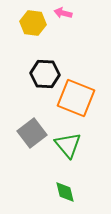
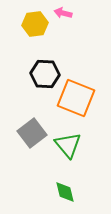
yellow hexagon: moved 2 px right, 1 px down; rotated 15 degrees counterclockwise
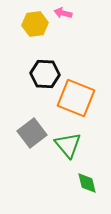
green diamond: moved 22 px right, 9 px up
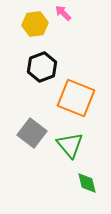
pink arrow: rotated 30 degrees clockwise
black hexagon: moved 3 px left, 7 px up; rotated 24 degrees counterclockwise
gray square: rotated 16 degrees counterclockwise
green triangle: moved 2 px right
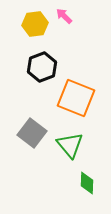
pink arrow: moved 1 px right, 3 px down
green diamond: rotated 15 degrees clockwise
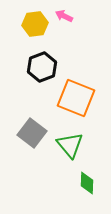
pink arrow: rotated 18 degrees counterclockwise
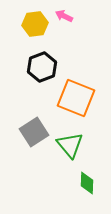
gray square: moved 2 px right, 1 px up; rotated 20 degrees clockwise
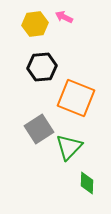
pink arrow: moved 1 px down
black hexagon: rotated 16 degrees clockwise
gray square: moved 5 px right, 3 px up
green triangle: moved 1 px left, 2 px down; rotated 24 degrees clockwise
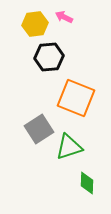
black hexagon: moved 7 px right, 10 px up
green triangle: rotated 28 degrees clockwise
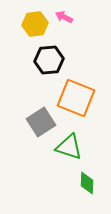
black hexagon: moved 3 px down
gray square: moved 2 px right, 7 px up
green triangle: rotated 36 degrees clockwise
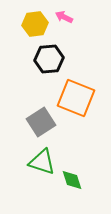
black hexagon: moved 1 px up
green triangle: moved 27 px left, 15 px down
green diamond: moved 15 px left, 3 px up; rotated 20 degrees counterclockwise
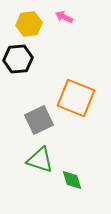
yellow hexagon: moved 6 px left
black hexagon: moved 31 px left
gray square: moved 2 px left, 2 px up; rotated 8 degrees clockwise
green triangle: moved 2 px left, 2 px up
